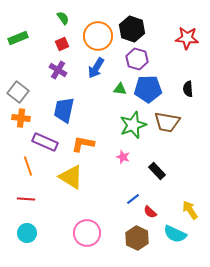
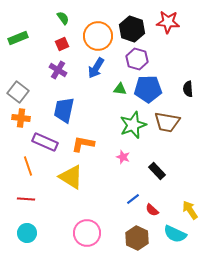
red star: moved 19 px left, 16 px up
red semicircle: moved 2 px right, 2 px up
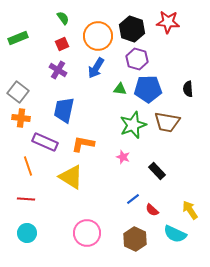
brown hexagon: moved 2 px left, 1 px down
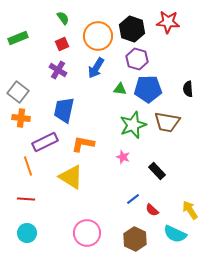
purple rectangle: rotated 50 degrees counterclockwise
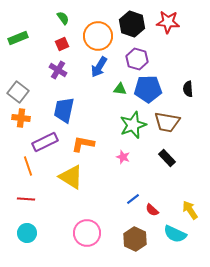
black hexagon: moved 5 px up
blue arrow: moved 3 px right, 1 px up
black rectangle: moved 10 px right, 13 px up
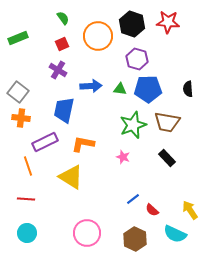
blue arrow: moved 8 px left, 19 px down; rotated 125 degrees counterclockwise
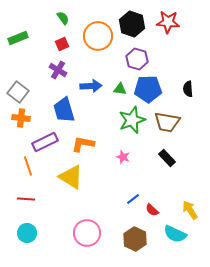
blue trapezoid: rotated 28 degrees counterclockwise
green star: moved 1 px left, 5 px up
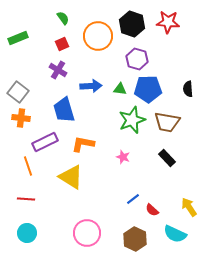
yellow arrow: moved 1 px left, 3 px up
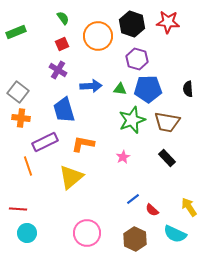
green rectangle: moved 2 px left, 6 px up
pink star: rotated 24 degrees clockwise
yellow triangle: rotated 48 degrees clockwise
red line: moved 8 px left, 10 px down
